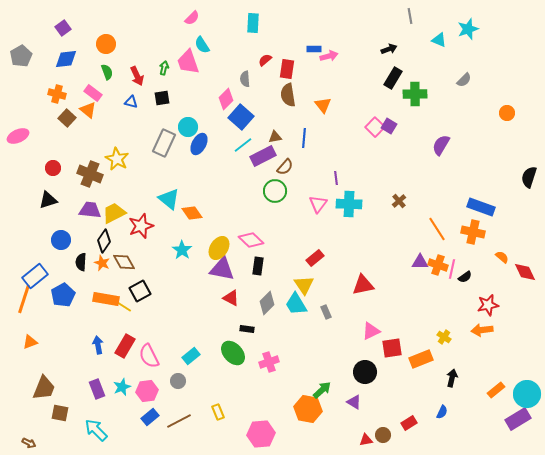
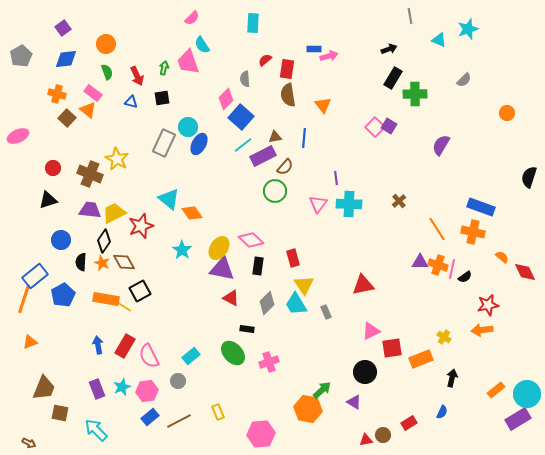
red rectangle at (315, 258): moved 22 px left; rotated 66 degrees counterclockwise
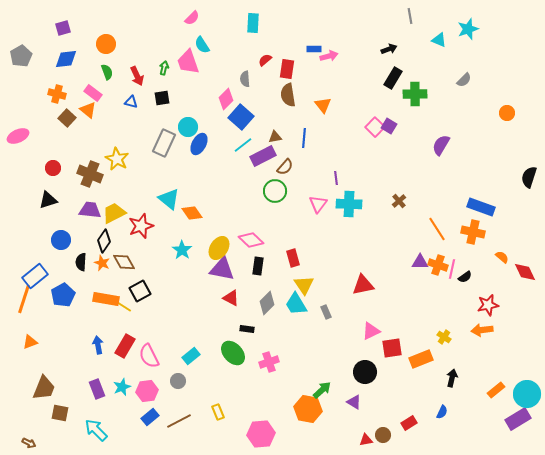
purple square at (63, 28): rotated 21 degrees clockwise
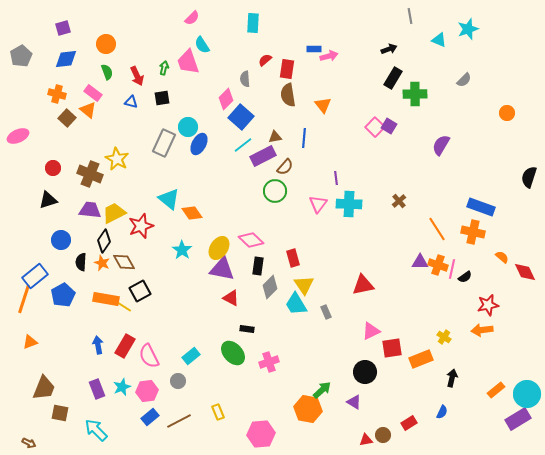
gray diamond at (267, 303): moved 3 px right, 16 px up
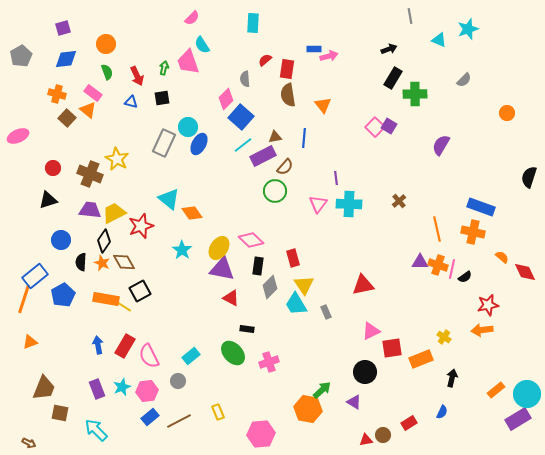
orange line at (437, 229): rotated 20 degrees clockwise
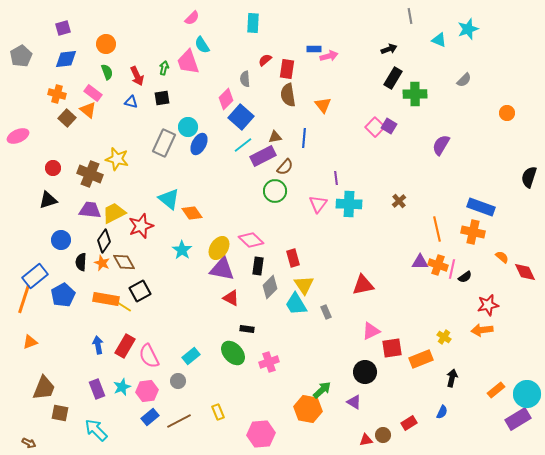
yellow star at (117, 159): rotated 15 degrees counterclockwise
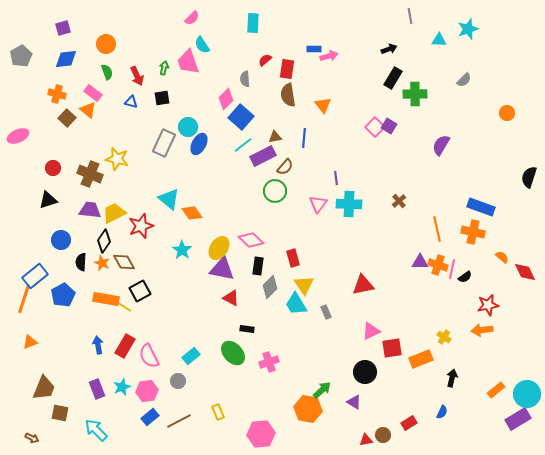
cyan triangle at (439, 40): rotated 21 degrees counterclockwise
brown arrow at (29, 443): moved 3 px right, 5 px up
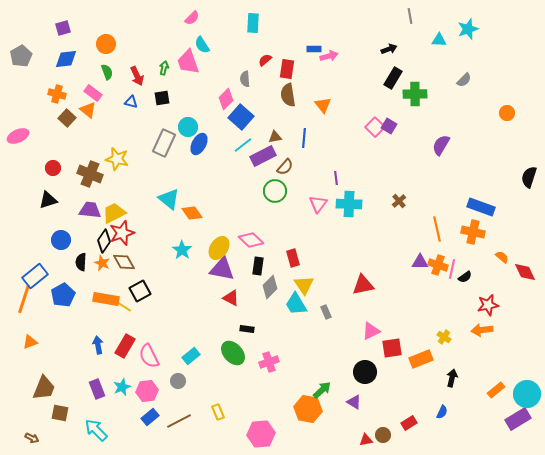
red star at (141, 226): moved 19 px left, 7 px down
